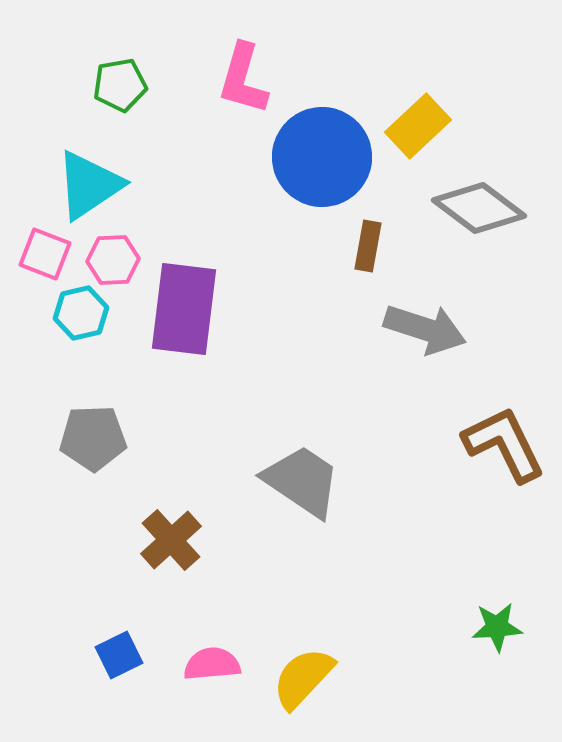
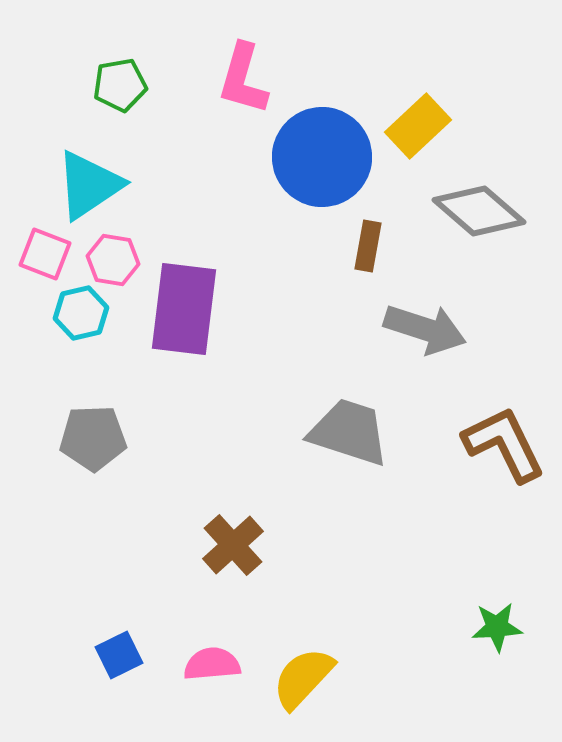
gray diamond: moved 3 px down; rotated 4 degrees clockwise
pink hexagon: rotated 12 degrees clockwise
gray trapezoid: moved 47 px right, 49 px up; rotated 16 degrees counterclockwise
brown cross: moved 62 px right, 5 px down
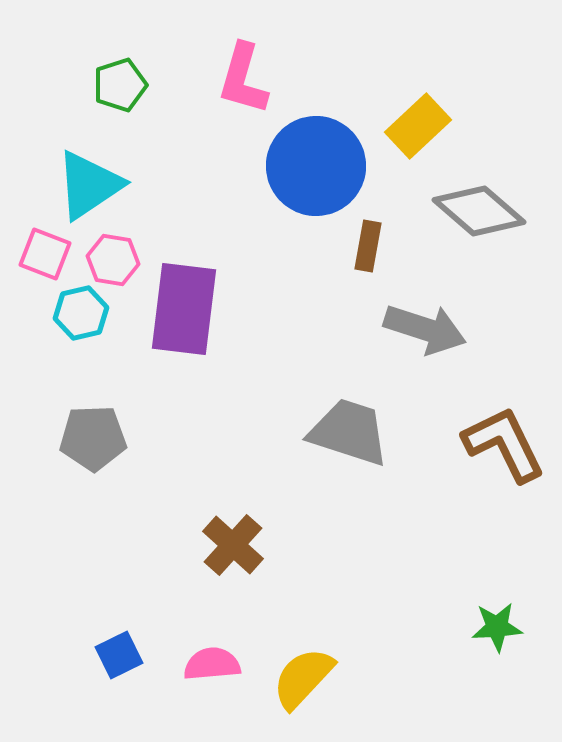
green pentagon: rotated 8 degrees counterclockwise
blue circle: moved 6 px left, 9 px down
brown cross: rotated 6 degrees counterclockwise
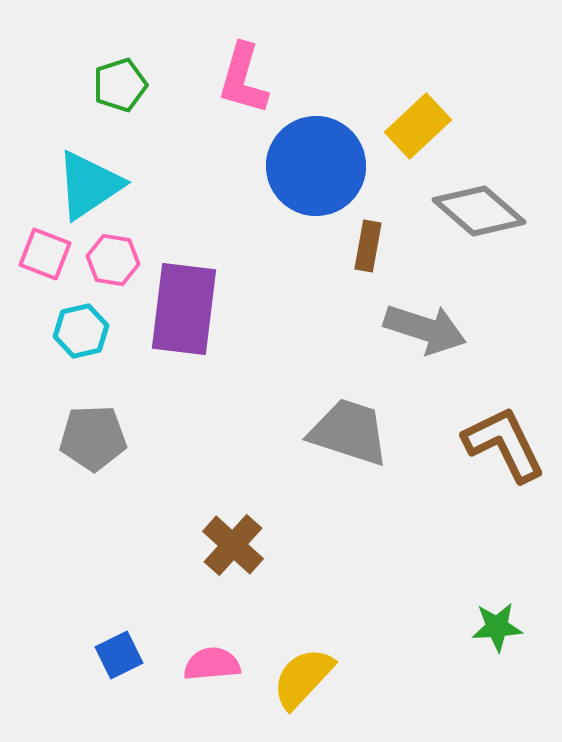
cyan hexagon: moved 18 px down
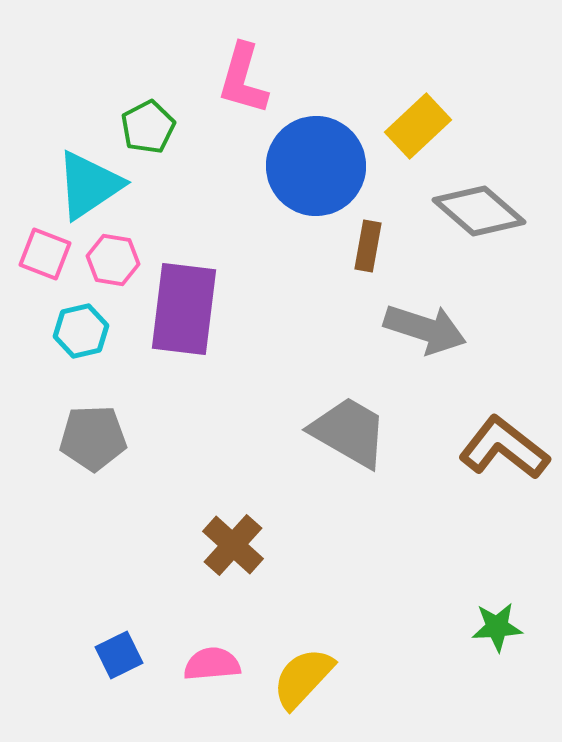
green pentagon: moved 28 px right, 42 px down; rotated 10 degrees counterclockwise
gray trapezoid: rotated 12 degrees clockwise
brown L-shape: moved 4 px down; rotated 26 degrees counterclockwise
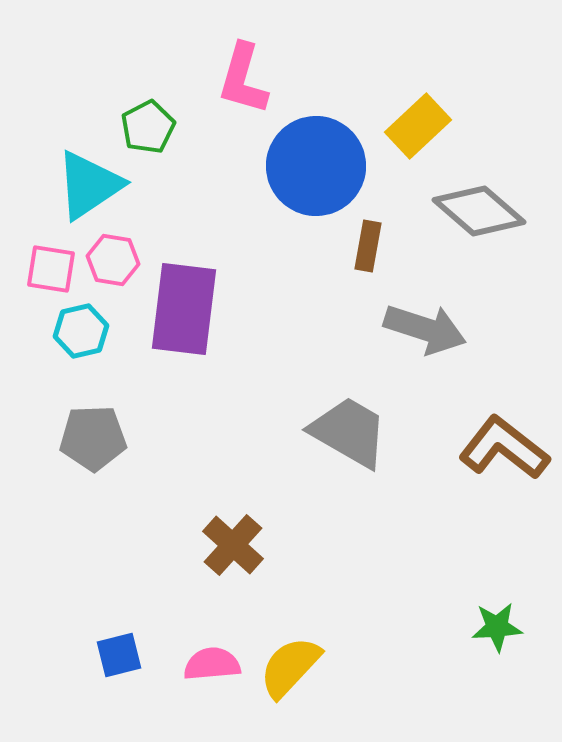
pink square: moved 6 px right, 15 px down; rotated 12 degrees counterclockwise
blue square: rotated 12 degrees clockwise
yellow semicircle: moved 13 px left, 11 px up
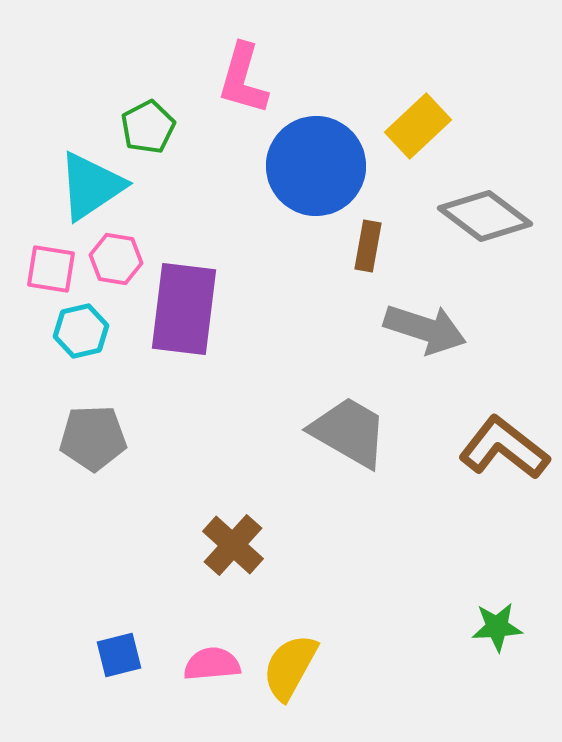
cyan triangle: moved 2 px right, 1 px down
gray diamond: moved 6 px right, 5 px down; rotated 4 degrees counterclockwise
pink hexagon: moved 3 px right, 1 px up
yellow semicircle: rotated 14 degrees counterclockwise
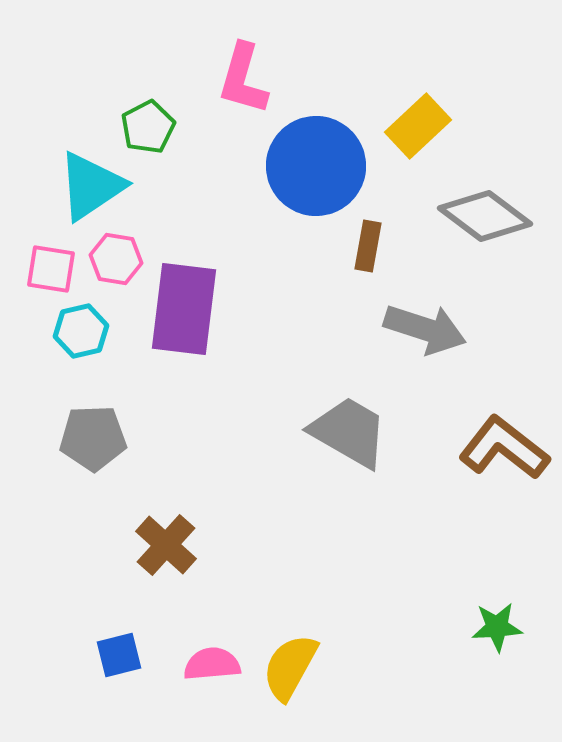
brown cross: moved 67 px left
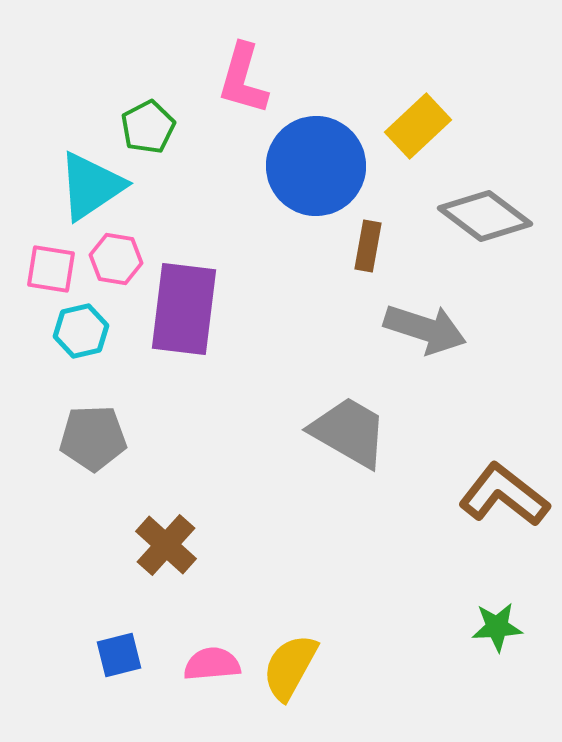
brown L-shape: moved 47 px down
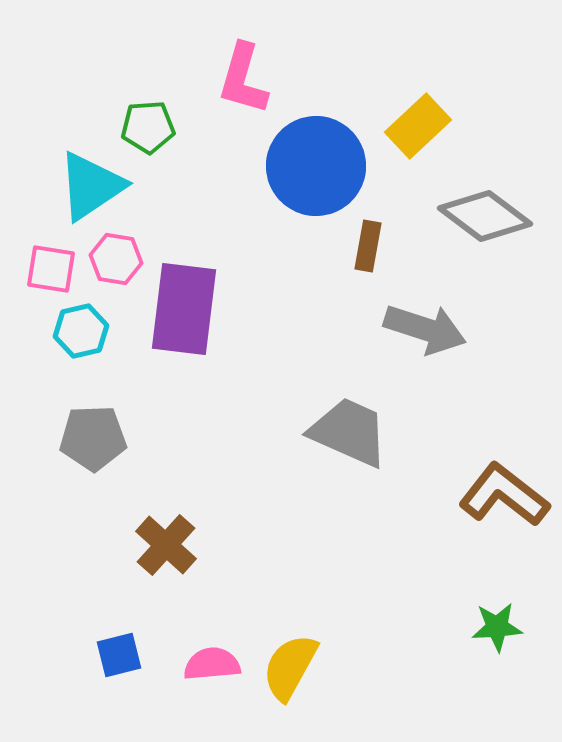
green pentagon: rotated 24 degrees clockwise
gray trapezoid: rotated 6 degrees counterclockwise
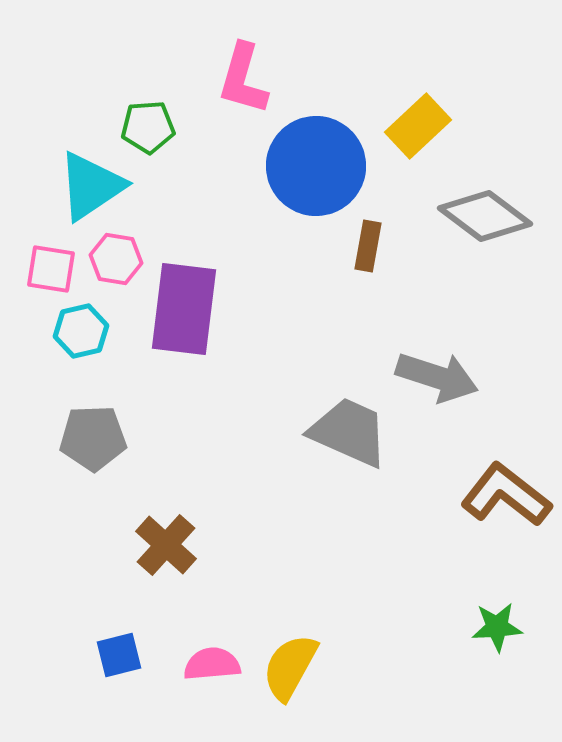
gray arrow: moved 12 px right, 48 px down
brown L-shape: moved 2 px right
